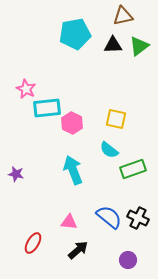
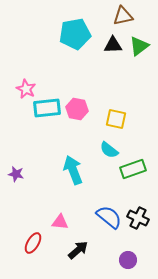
pink hexagon: moved 5 px right, 14 px up; rotated 15 degrees counterclockwise
pink triangle: moved 9 px left
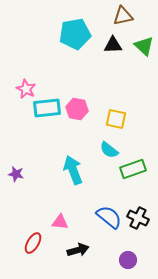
green triangle: moved 5 px right; rotated 40 degrees counterclockwise
black arrow: rotated 25 degrees clockwise
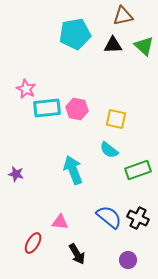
green rectangle: moved 5 px right, 1 px down
black arrow: moved 1 px left, 4 px down; rotated 75 degrees clockwise
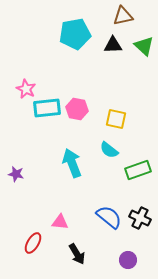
cyan arrow: moved 1 px left, 7 px up
black cross: moved 2 px right
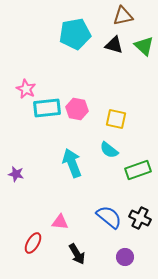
black triangle: moved 1 px right; rotated 18 degrees clockwise
purple circle: moved 3 px left, 3 px up
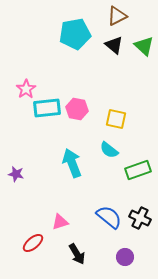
brown triangle: moved 6 px left; rotated 15 degrees counterclockwise
black triangle: rotated 24 degrees clockwise
pink star: rotated 12 degrees clockwise
pink triangle: rotated 24 degrees counterclockwise
red ellipse: rotated 20 degrees clockwise
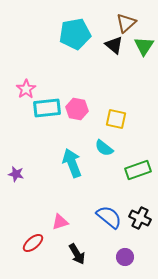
brown triangle: moved 9 px right, 7 px down; rotated 15 degrees counterclockwise
green triangle: rotated 20 degrees clockwise
cyan semicircle: moved 5 px left, 2 px up
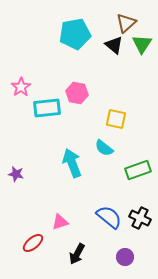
green triangle: moved 2 px left, 2 px up
pink star: moved 5 px left, 2 px up
pink hexagon: moved 16 px up
black arrow: rotated 60 degrees clockwise
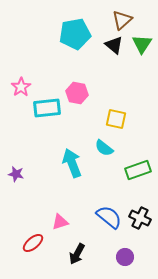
brown triangle: moved 4 px left, 3 px up
